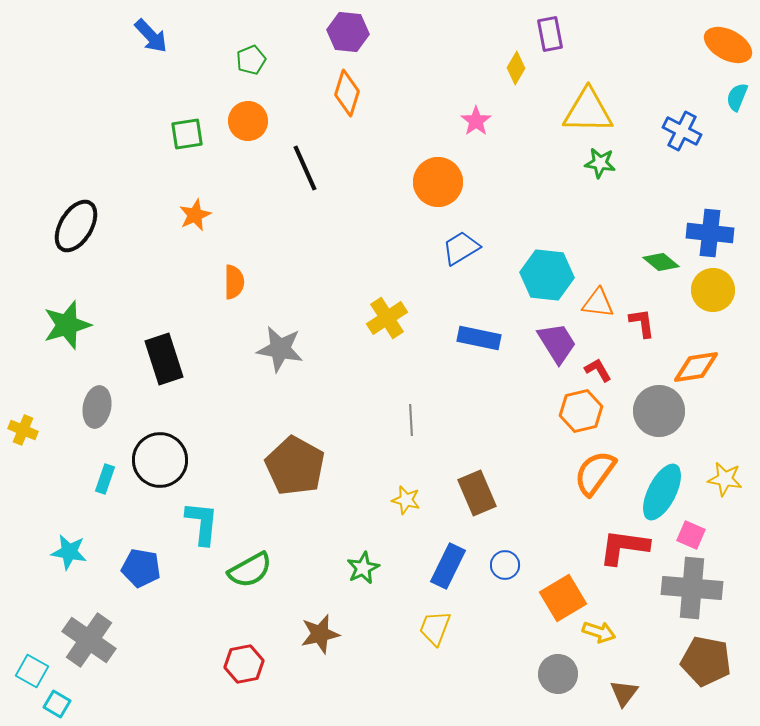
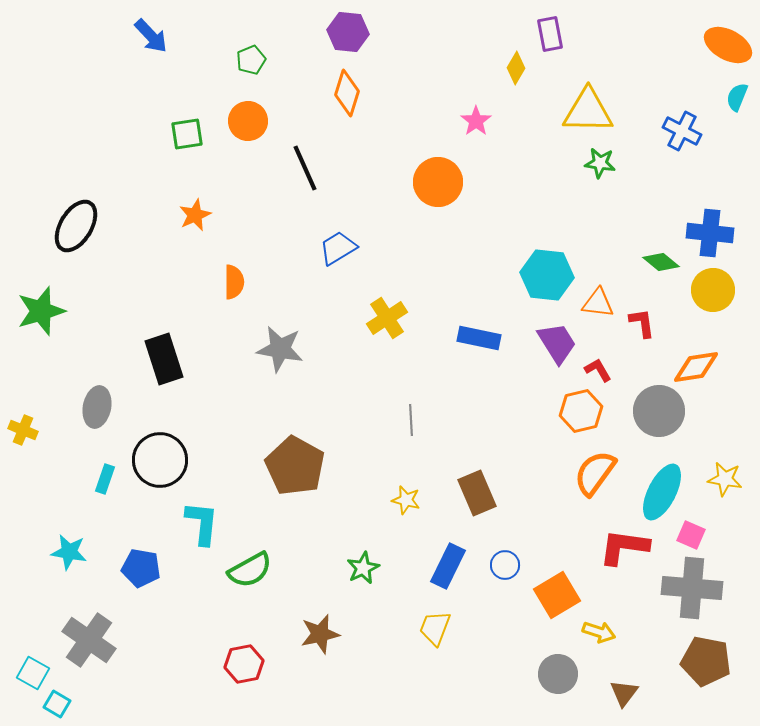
blue trapezoid at (461, 248): moved 123 px left
green star at (67, 325): moved 26 px left, 14 px up
orange square at (563, 598): moved 6 px left, 3 px up
cyan square at (32, 671): moved 1 px right, 2 px down
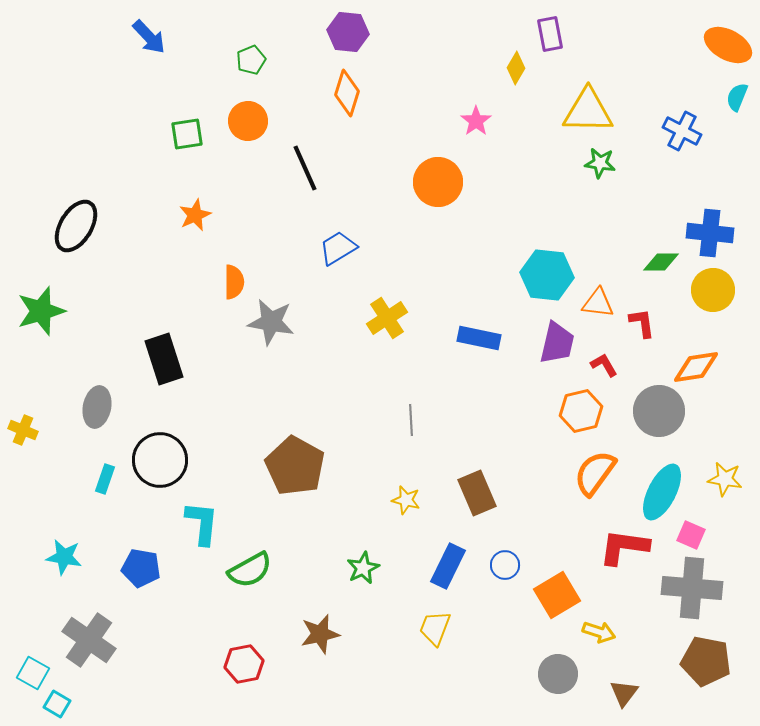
blue arrow at (151, 36): moved 2 px left, 1 px down
green diamond at (661, 262): rotated 39 degrees counterclockwise
purple trapezoid at (557, 343): rotated 45 degrees clockwise
gray star at (280, 349): moved 9 px left, 27 px up
red L-shape at (598, 370): moved 6 px right, 5 px up
cyan star at (69, 552): moved 5 px left, 5 px down
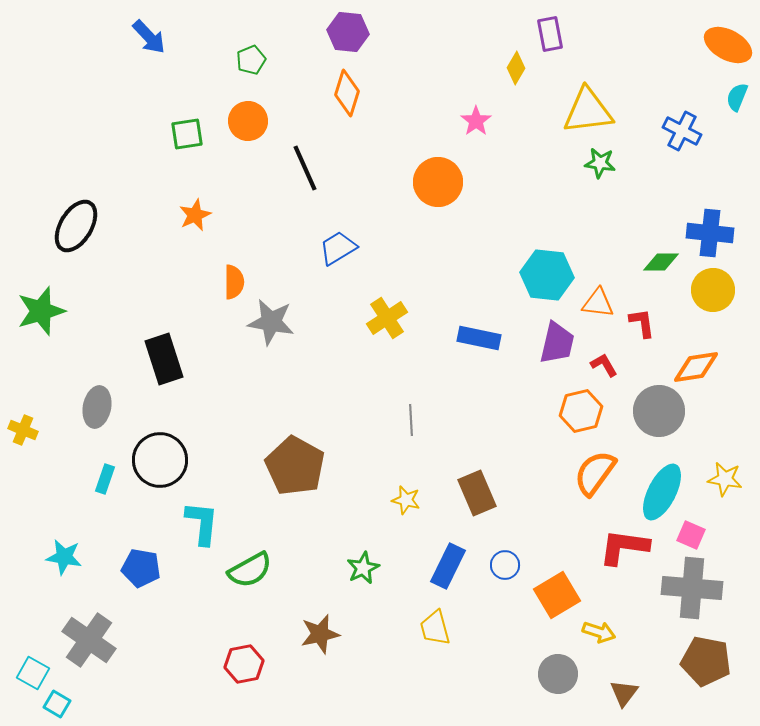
yellow triangle at (588, 111): rotated 8 degrees counterclockwise
yellow trapezoid at (435, 628): rotated 36 degrees counterclockwise
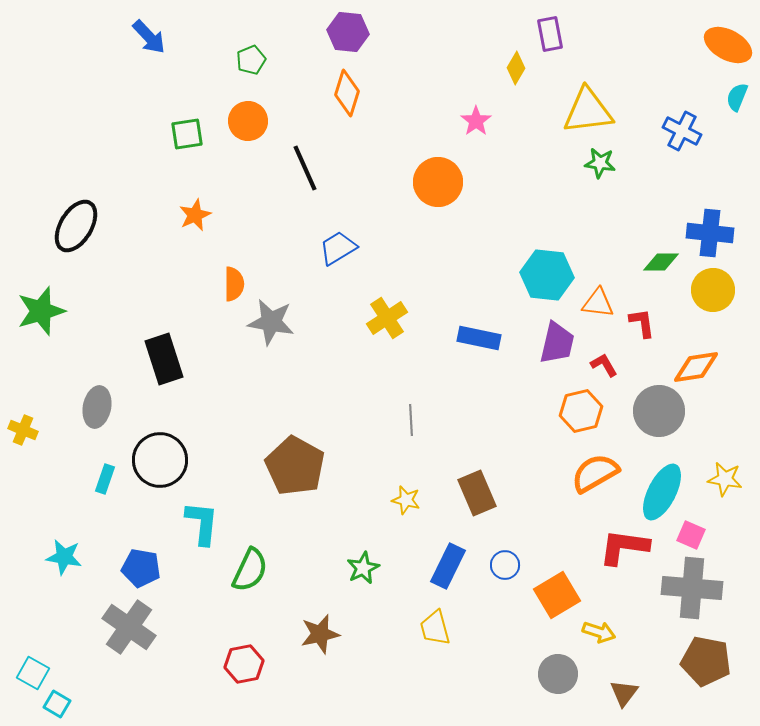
orange semicircle at (234, 282): moved 2 px down
orange semicircle at (595, 473): rotated 24 degrees clockwise
green semicircle at (250, 570): rotated 36 degrees counterclockwise
gray cross at (89, 640): moved 40 px right, 13 px up
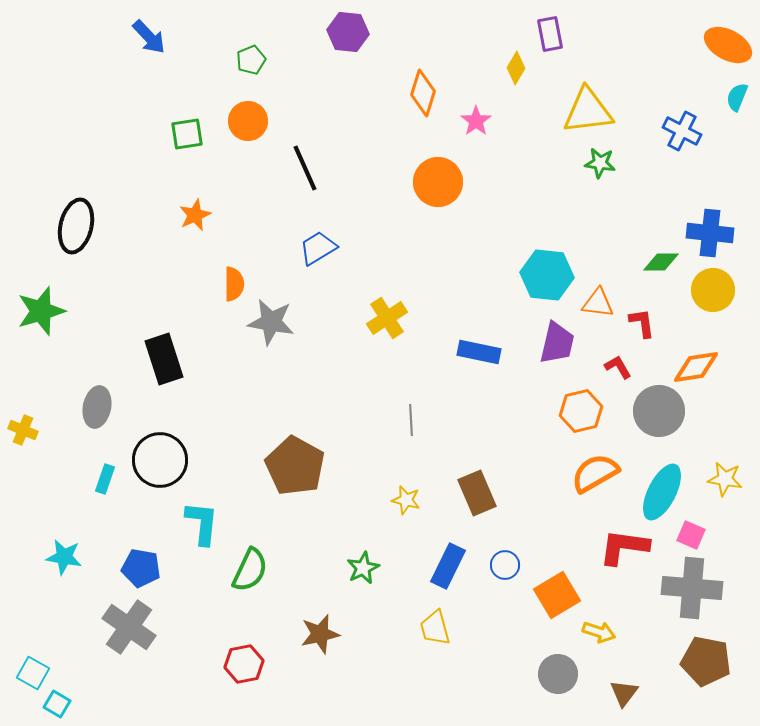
orange diamond at (347, 93): moved 76 px right
black ellipse at (76, 226): rotated 18 degrees counterclockwise
blue trapezoid at (338, 248): moved 20 px left
blue rectangle at (479, 338): moved 14 px down
red L-shape at (604, 365): moved 14 px right, 2 px down
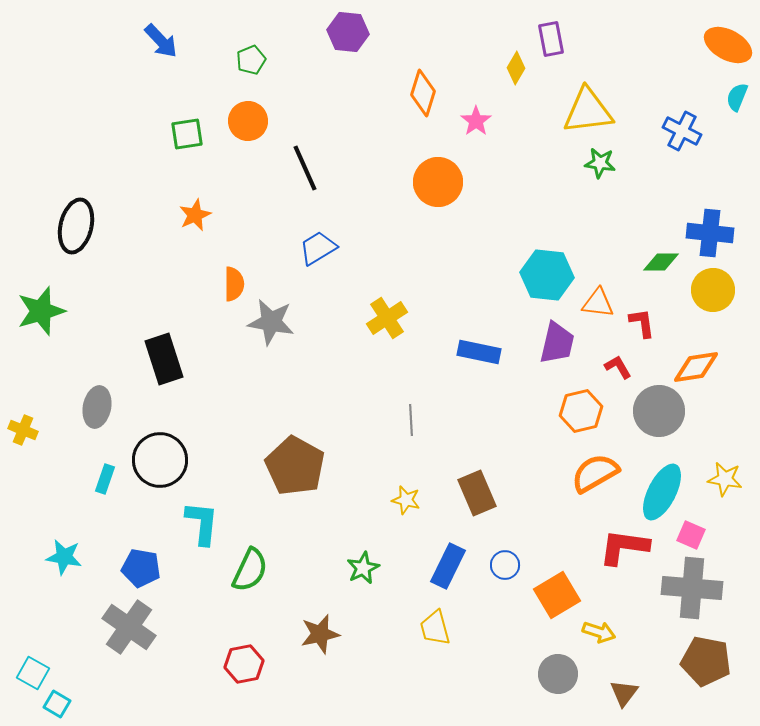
purple rectangle at (550, 34): moved 1 px right, 5 px down
blue arrow at (149, 37): moved 12 px right, 4 px down
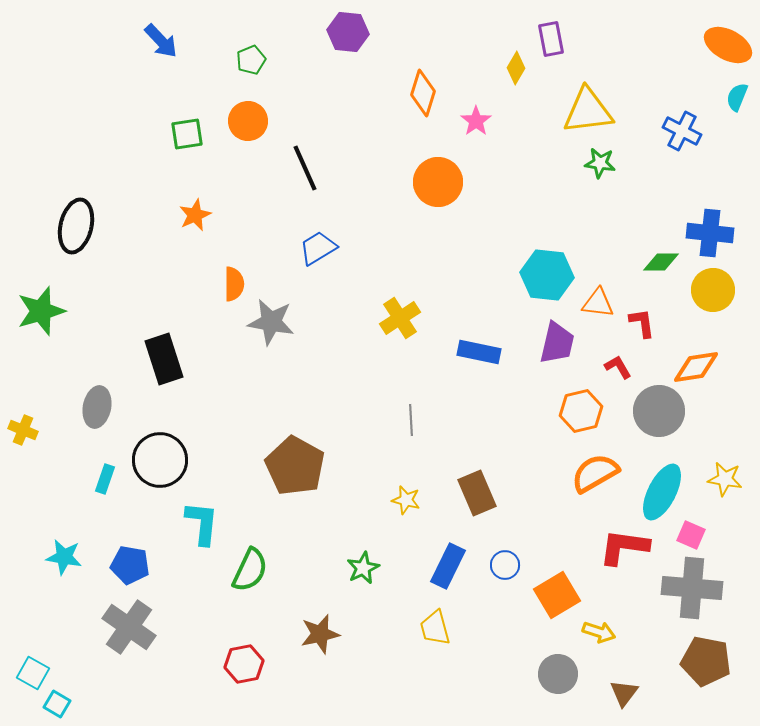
yellow cross at (387, 318): moved 13 px right
blue pentagon at (141, 568): moved 11 px left, 3 px up
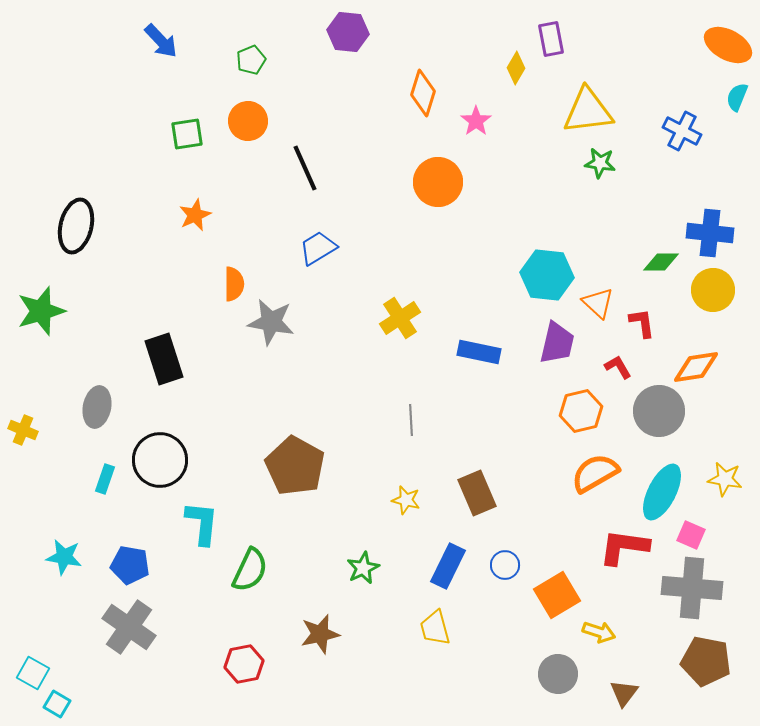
orange triangle at (598, 303): rotated 36 degrees clockwise
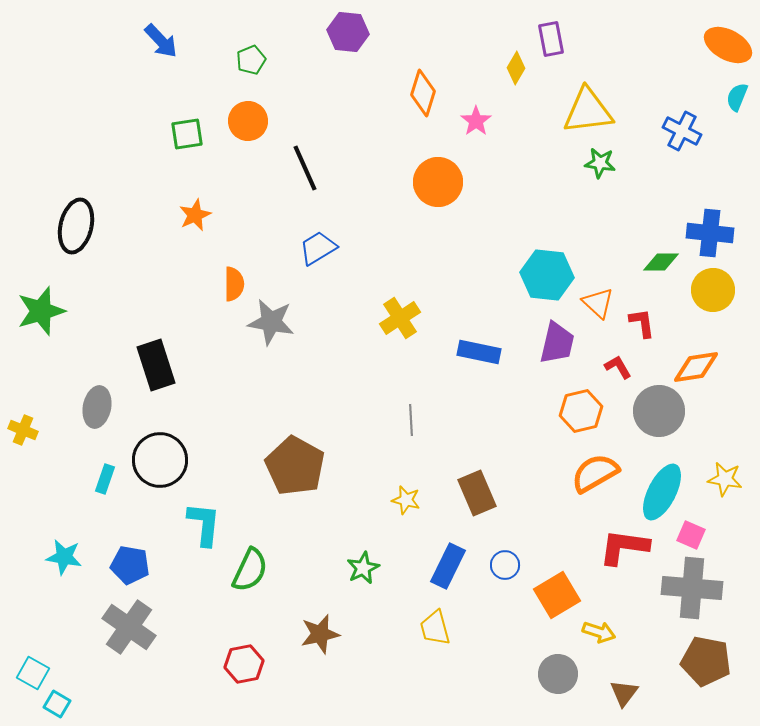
black rectangle at (164, 359): moved 8 px left, 6 px down
cyan L-shape at (202, 523): moved 2 px right, 1 px down
